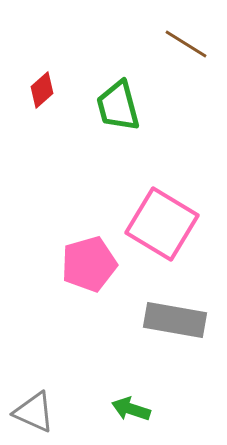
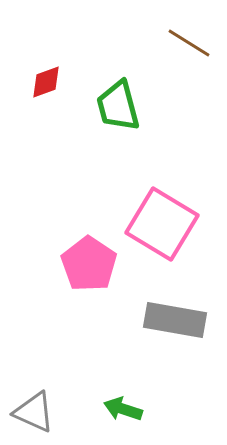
brown line: moved 3 px right, 1 px up
red diamond: moved 4 px right, 8 px up; rotated 21 degrees clockwise
pink pentagon: rotated 22 degrees counterclockwise
green arrow: moved 8 px left
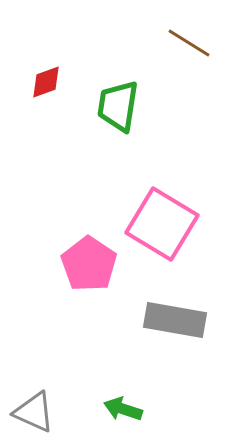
green trapezoid: rotated 24 degrees clockwise
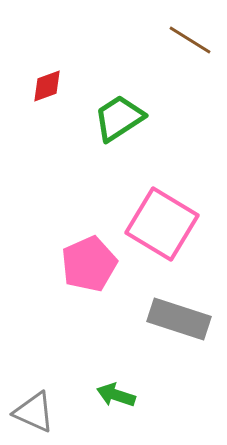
brown line: moved 1 px right, 3 px up
red diamond: moved 1 px right, 4 px down
green trapezoid: moved 1 px right, 12 px down; rotated 48 degrees clockwise
pink pentagon: rotated 14 degrees clockwise
gray rectangle: moved 4 px right, 1 px up; rotated 8 degrees clockwise
green arrow: moved 7 px left, 14 px up
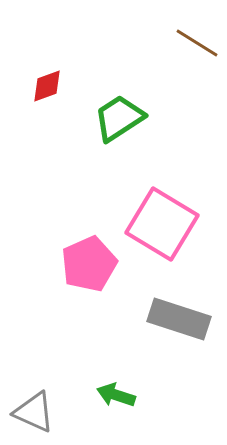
brown line: moved 7 px right, 3 px down
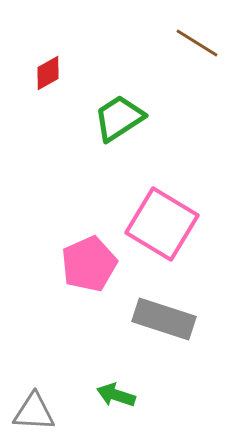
red diamond: moved 1 px right, 13 px up; rotated 9 degrees counterclockwise
gray rectangle: moved 15 px left
gray triangle: rotated 21 degrees counterclockwise
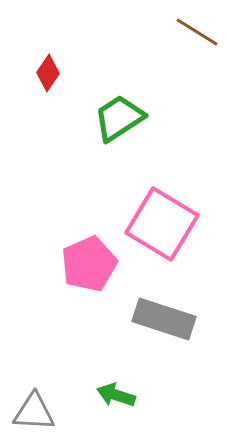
brown line: moved 11 px up
red diamond: rotated 27 degrees counterclockwise
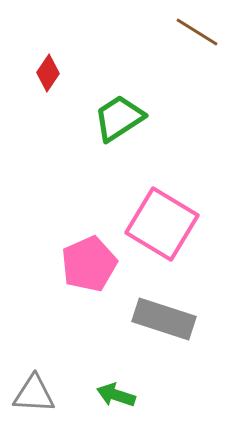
gray triangle: moved 18 px up
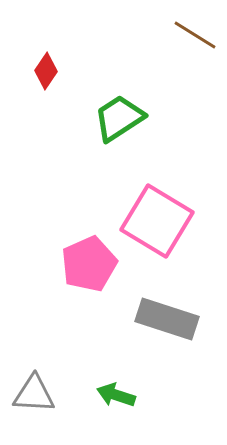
brown line: moved 2 px left, 3 px down
red diamond: moved 2 px left, 2 px up
pink square: moved 5 px left, 3 px up
gray rectangle: moved 3 px right
